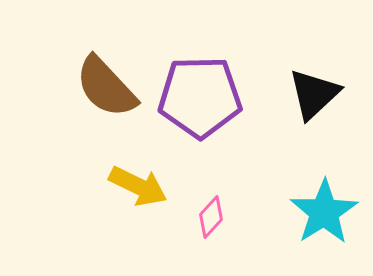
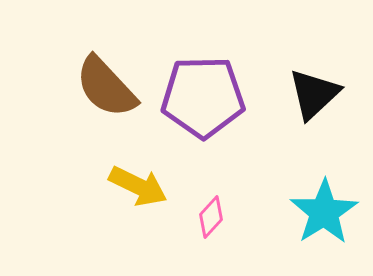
purple pentagon: moved 3 px right
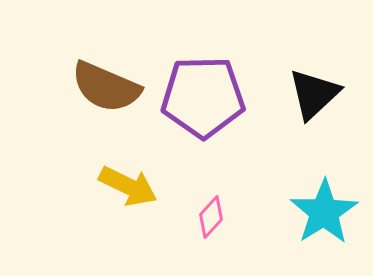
brown semicircle: rotated 24 degrees counterclockwise
yellow arrow: moved 10 px left
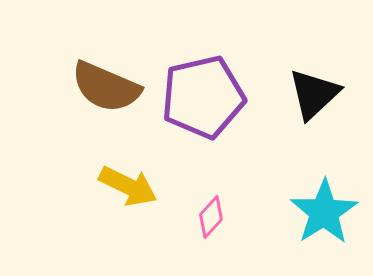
purple pentagon: rotated 12 degrees counterclockwise
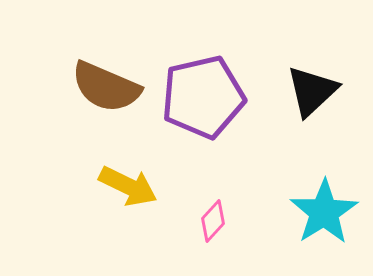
black triangle: moved 2 px left, 3 px up
pink diamond: moved 2 px right, 4 px down
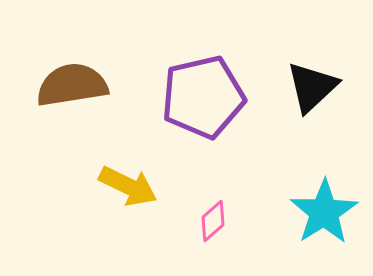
brown semicircle: moved 34 px left, 2 px up; rotated 148 degrees clockwise
black triangle: moved 4 px up
pink diamond: rotated 6 degrees clockwise
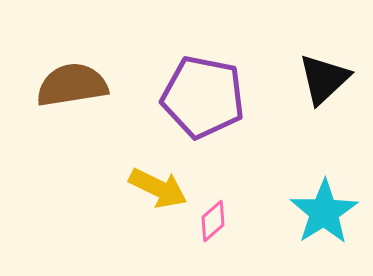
black triangle: moved 12 px right, 8 px up
purple pentagon: rotated 24 degrees clockwise
yellow arrow: moved 30 px right, 2 px down
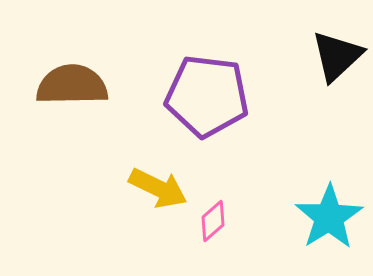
black triangle: moved 13 px right, 23 px up
brown semicircle: rotated 8 degrees clockwise
purple pentagon: moved 4 px right, 1 px up; rotated 4 degrees counterclockwise
cyan star: moved 5 px right, 5 px down
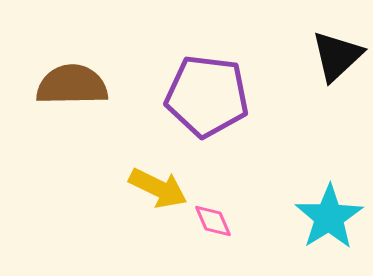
pink diamond: rotated 72 degrees counterclockwise
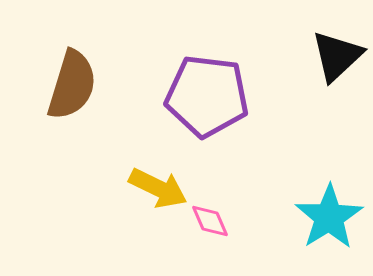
brown semicircle: rotated 108 degrees clockwise
pink diamond: moved 3 px left
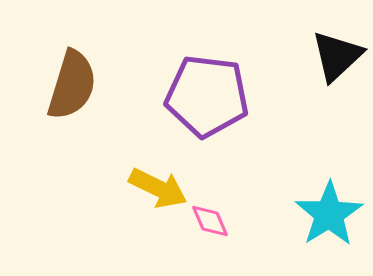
cyan star: moved 3 px up
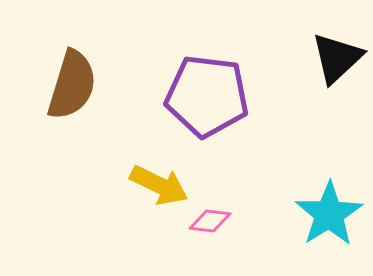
black triangle: moved 2 px down
yellow arrow: moved 1 px right, 3 px up
pink diamond: rotated 60 degrees counterclockwise
